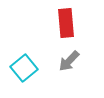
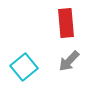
cyan square: moved 1 px up
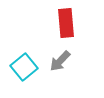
gray arrow: moved 9 px left
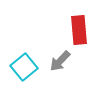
red rectangle: moved 13 px right, 7 px down
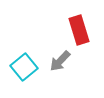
red rectangle: rotated 12 degrees counterclockwise
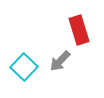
cyan square: rotated 8 degrees counterclockwise
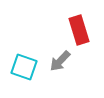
cyan square: rotated 24 degrees counterclockwise
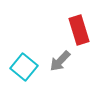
cyan square: rotated 20 degrees clockwise
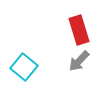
gray arrow: moved 19 px right
